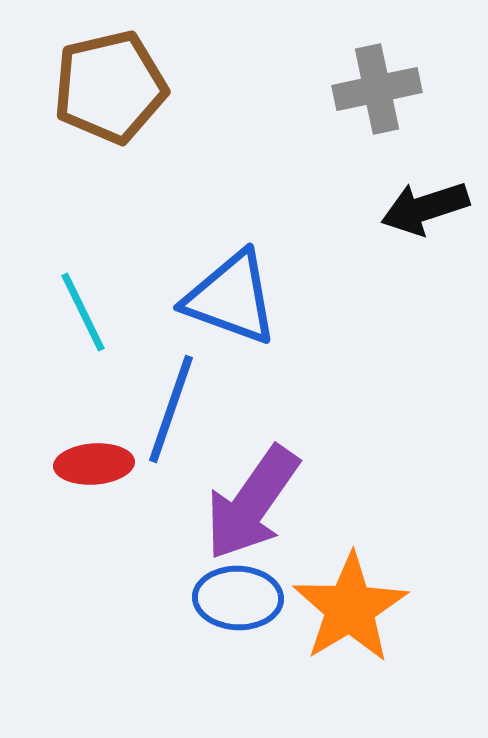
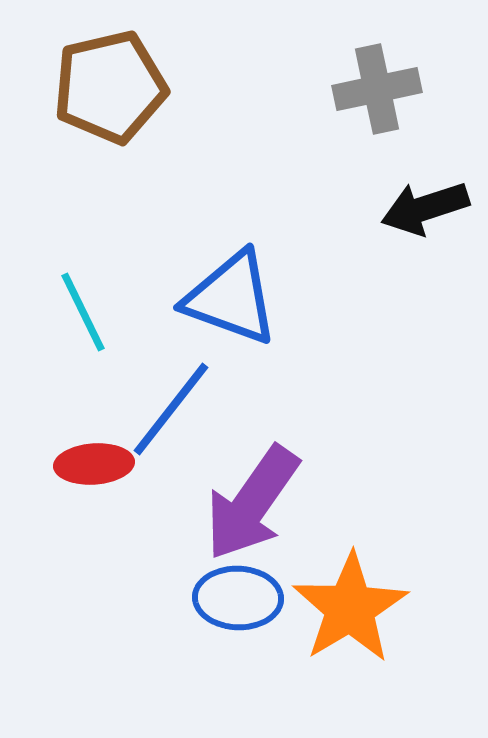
blue line: rotated 19 degrees clockwise
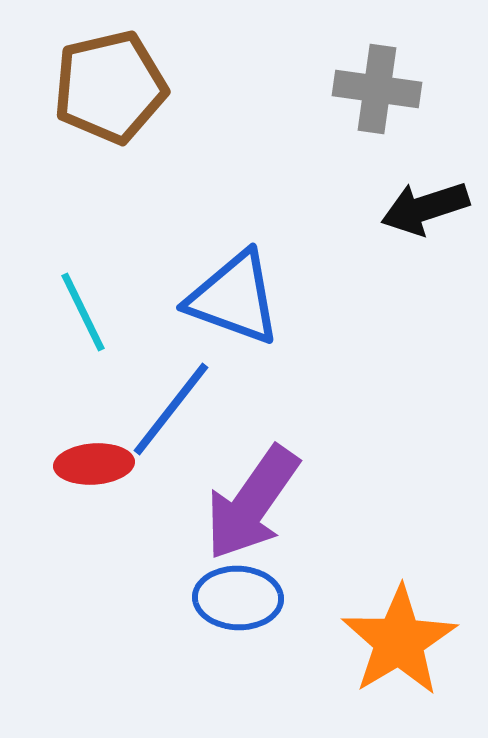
gray cross: rotated 20 degrees clockwise
blue triangle: moved 3 px right
orange star: moved 49 px right, 33 px down
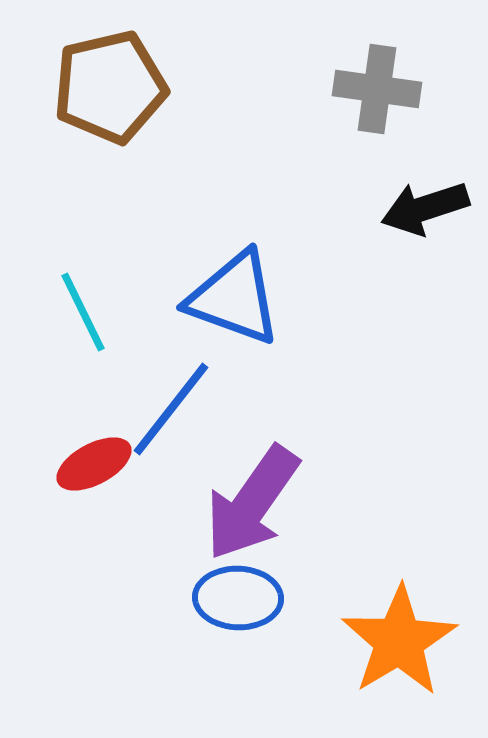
red ellipse: rotated 24 degrees counterclockwise
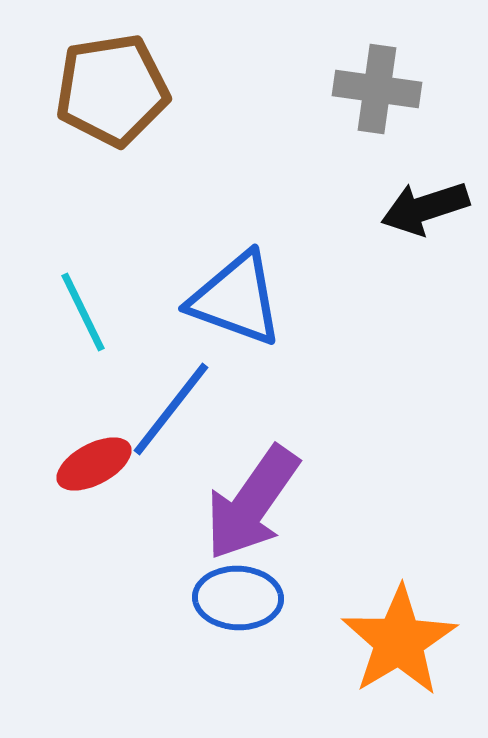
brown pentagon: moved 2 px right, 3 px down; rotated 4 degrees clockwise
blue triangle: moved 2 px right, 1 px down
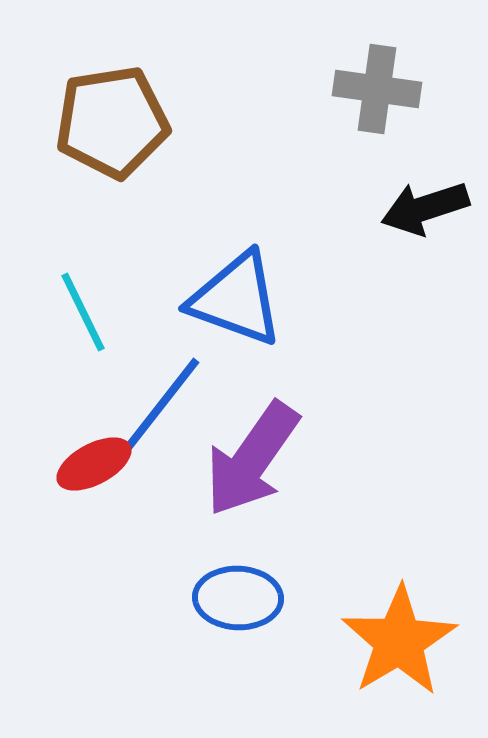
brown pentagon: moved 32 px down
blue line: moved 9 px left, 5 px up
purple arrow: moved 44 px up
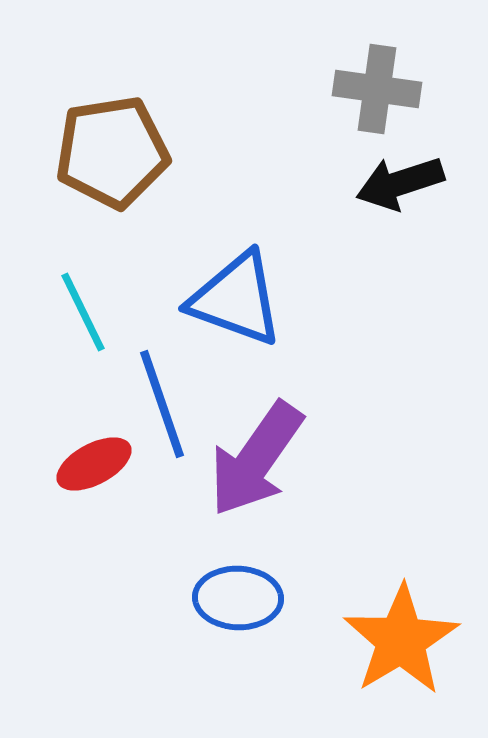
brown pentagon: moved 30 px down
black arrow: moved 25 px left, 25 px up
blue line: rotated 57 degrees counterclockwise
purple arrow: moved 4 px right
orange star: moved 2 px right, 1 px up
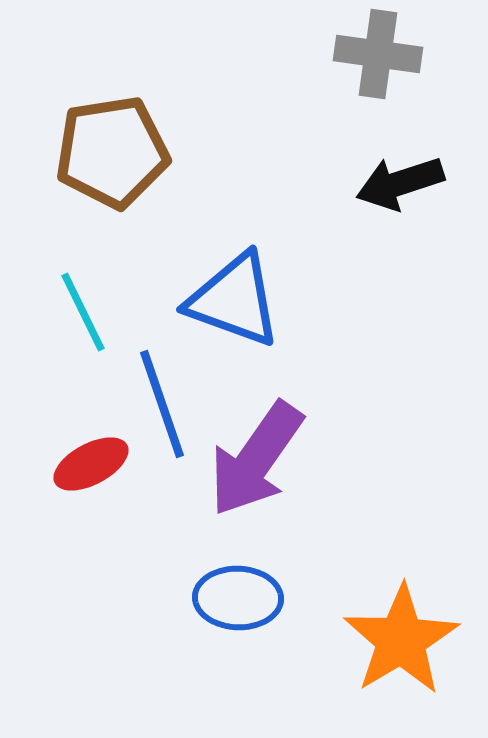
gray cross: moved 1 px right, 35 px up
blue triangle: moved 2 px left, 1 px down
red ellipse: moved 3 px left
